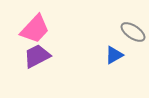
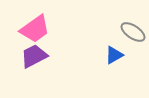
pink trapezoid: rotated 12 degrees clockwise
purple trapezoid: moved 3 px left
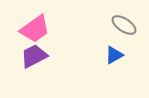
gray ellipse: moved 9 px left, 7 px up
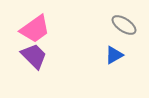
purple trapezoid: rotated 72 degrees clockwise
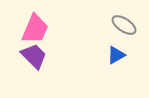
pink trapezoid: rotated 32 degrees counterclockwise
blue triangle: moved 2 px right
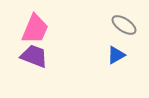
purple trapezoid: rotated 24 degrees counterclockwise
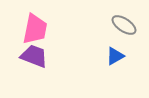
pink trapezoid: rotated 12 degrees counterclockwise
blue triangle: moved 1 px left, 1 px down
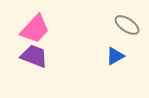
gray ellipse: moved 3 px right
pink trapezoid: rotated 32 degrees clockwise
